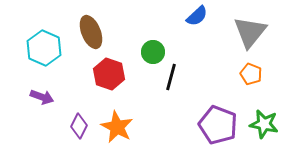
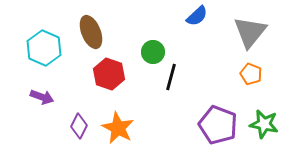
orange star: moved 1 px right, 1 px down
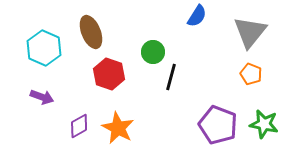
blue semicircle: rotated 15 degrees counterclockwise
purple diamond: rotated 35 degrees clockwise
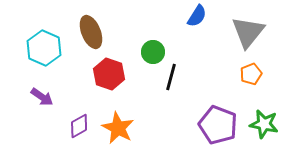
gray triangle: moved 2 px left
orange pentagon: rotated 30 degrees clockwise
purple arrow: rotated 15 degrees clockwise
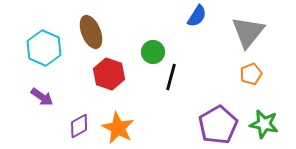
purple pentagon: rotated 21 degrees clockwise
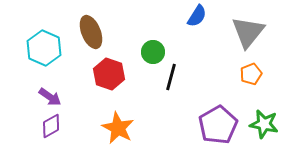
purple arrow: moved 8 px right
purple diamond: moved 28 px left
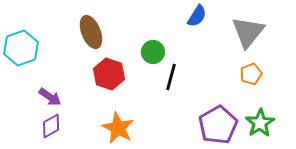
cyan hexagon: moved 23 px left; rotated 16 degrees clockwise
green star: moved 4 px left, 1 px up; rotated 28 degrees clockwise
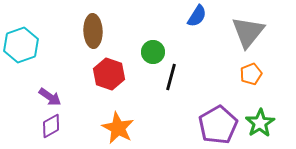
brown ellipse: moved 2 px right, 1 px up; rotated 20 degrees clockwise
cyan hexagon: moved 3 px up
